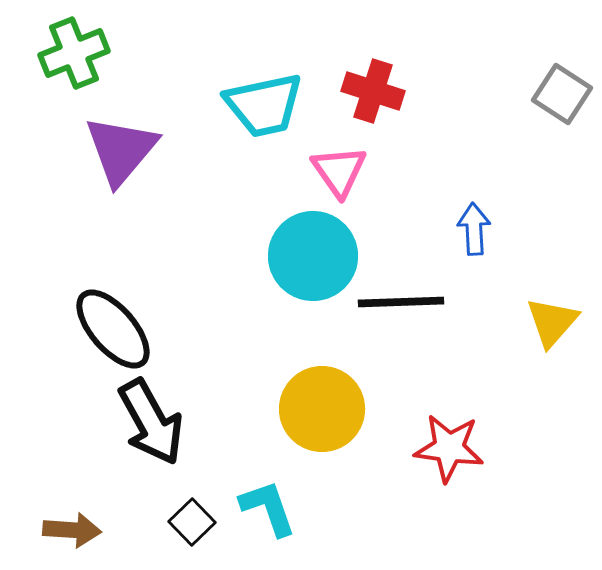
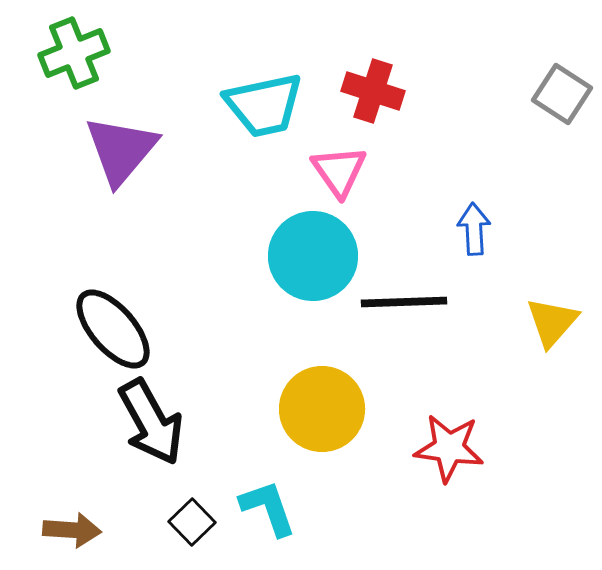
black line: moved 3 px right
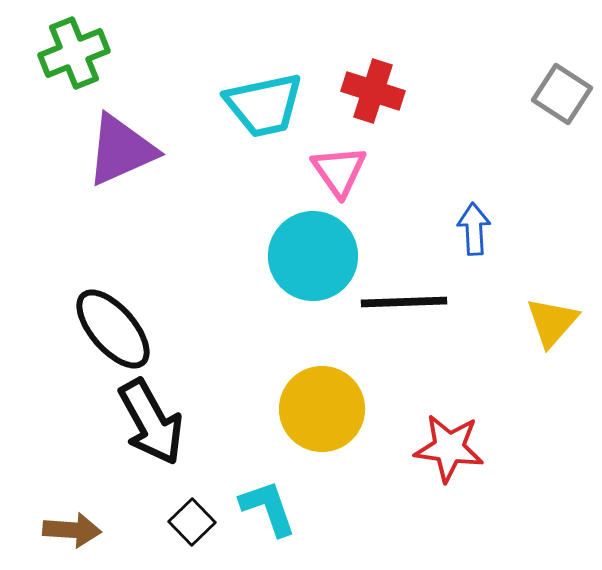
purple triangle: rotated 26 degrees clockwise
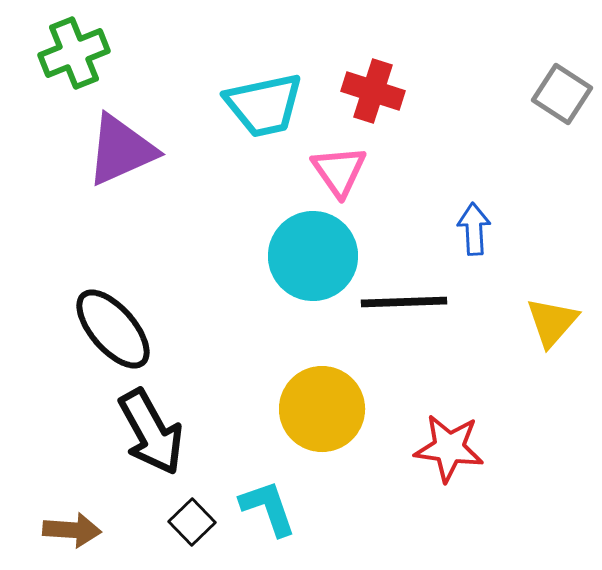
black arrow: moved 10 px down
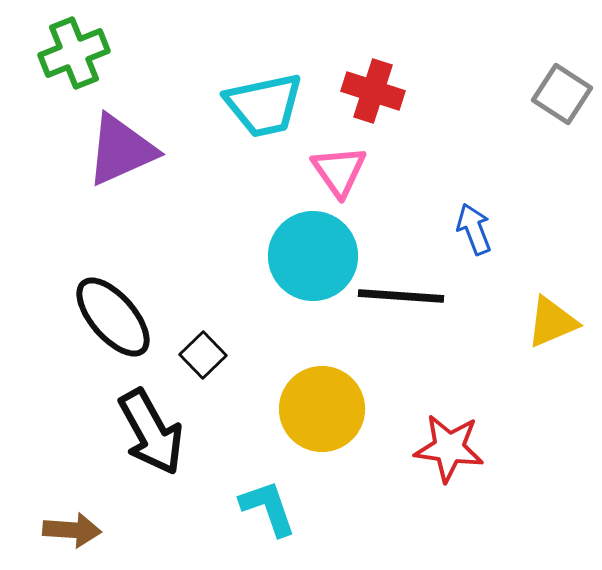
blue arrow: rotated 18 degrees counterclockwise
black line: moved 3 px left, 6 px up; rotated 6 degrees clockwise
yellow triangle: rotated 26 degrees clockwise
black ellipse: moved 12 px up
black square: moved 11 px right, 167 px up
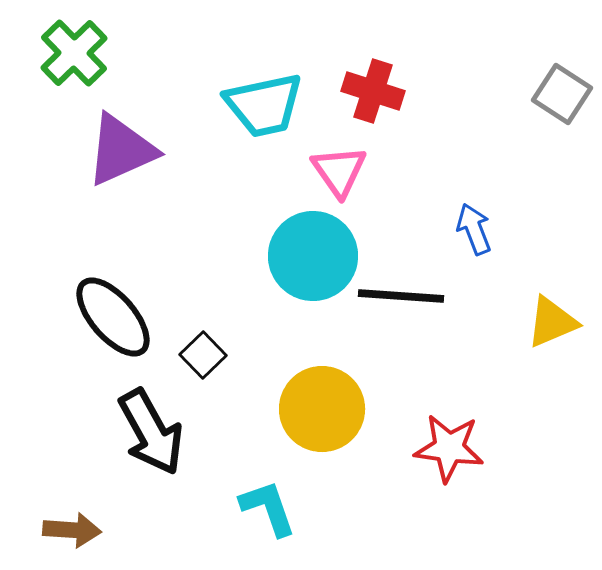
green cross: rotated 22 degrees counterclockwise
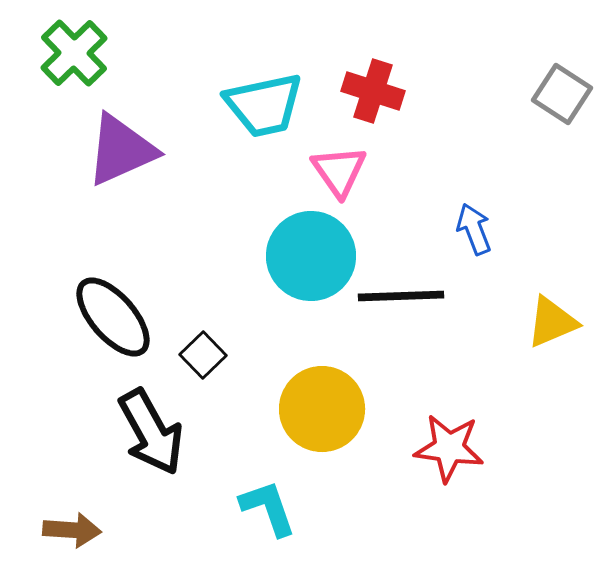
cyan circle: moved 2 px left
black line: rotated 6 degrees counterclockwise
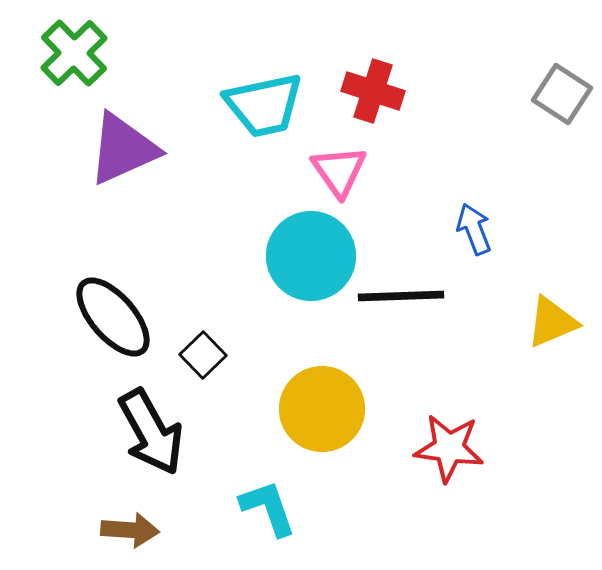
purple triangle: moved 2 px right, 1 px up
brown arrow: moved 58 px right
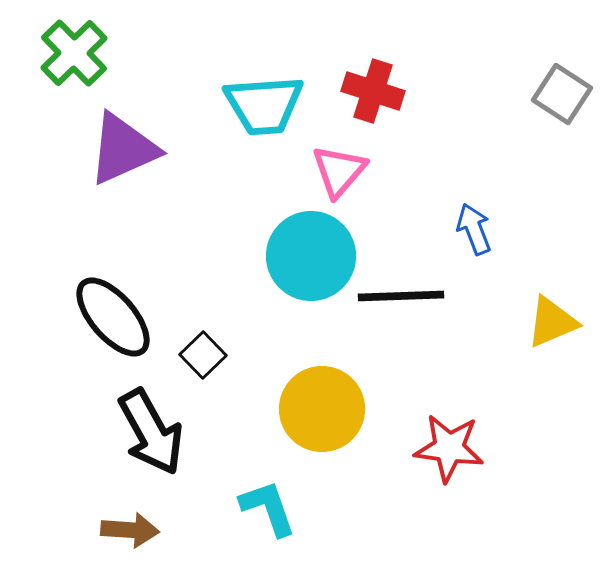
cyan trapezoid: rotated 8 degrees clockwise
pink triangle: rotated 16 degrees clockwise
